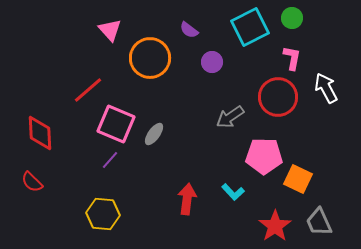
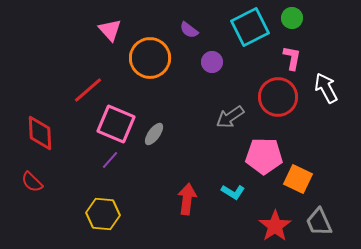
cyan L-shape: rotated 15 degrees counterclockwise
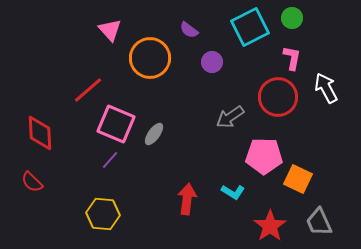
red star: moved 5 px left
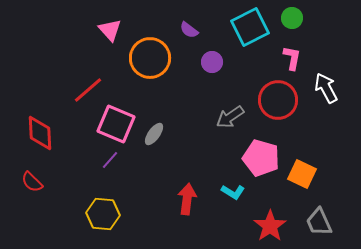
red circle: moved 3 px down
pink pentagon: moved 3 px left, 2 px down; rotated 15 degrees clockwise
orange square: moved 4 px right, 5 px up
